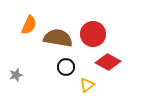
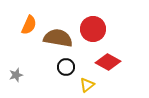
red circle: moved 5 px up
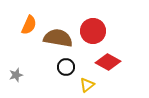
red circle: moved 2 px down
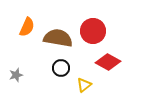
orange semicircle: moved 2 px left, 2 px down
black circle: moved 5 px left, 1 px down
yellow triangle: moved 3 px left
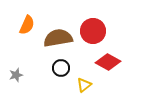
orange semicircle: moved 2 px up
brown semicircle: rotated 20 degrees counterclockwise
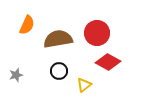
red circle: moved 4 px right, 2 px down
brown semicircle: moved 1 px down
black circle: moved 2 px left, 3 px down
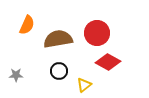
gray star: rotated 16 degrees clockwise
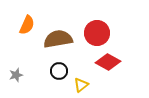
gray star: rotated 16 degrees counterclockwise
yellow triangle: moved 3 px left
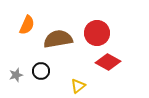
black circle: moved 18 px left
yellow triangle: moved 3 px left, 1 px down
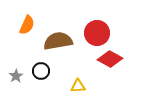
brown semicircle: moved 2 px down
red diamond: moved 2 px right, 3 px up
gray star: moved 1 px down; rotated 16 degrees counterclockwise
yellow triangle: rotated 35 degrees clockwise
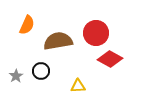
red circle: moved 1 px left
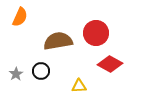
orange semicircle: moved 7 px left, 8 px up
red diamond: moved 5 px down
gray star: moved 2 px up
yellow triangle: moved 1 px right
